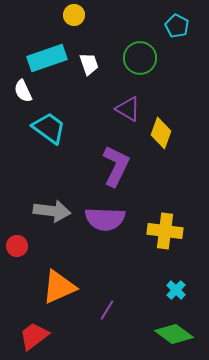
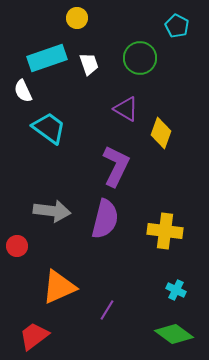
yellow circle: moved 3 px right, 3 px down
purple triangle: moved 2 px left
purple semicircle: rotated 78 degrees counterclockwise
cyan cross: rotated 18 degrees counterclockwise
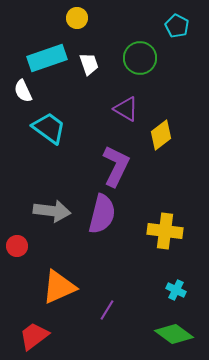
yellow diamond: moved 2 px down; rotated 32 degrees clockwise
purple semicircle: moved 3 px left, 5 px up
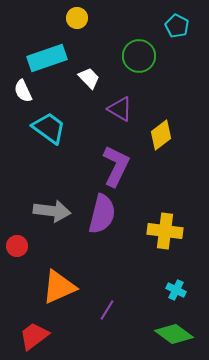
green circle: moved 1 px left, 2 px up
white trapezoid: moved 14 px down; rotated 25 degrees counterclockwise
purple triangle: moved 6 px left
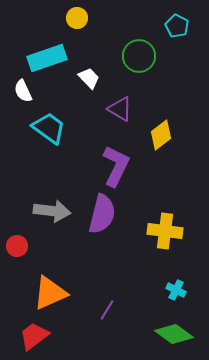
orange triangle: moved 9 px left, 6 px down
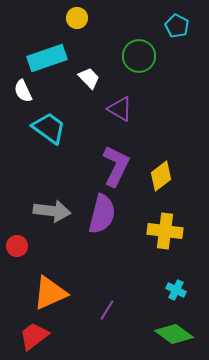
yellow diamond: moved 41 px down
